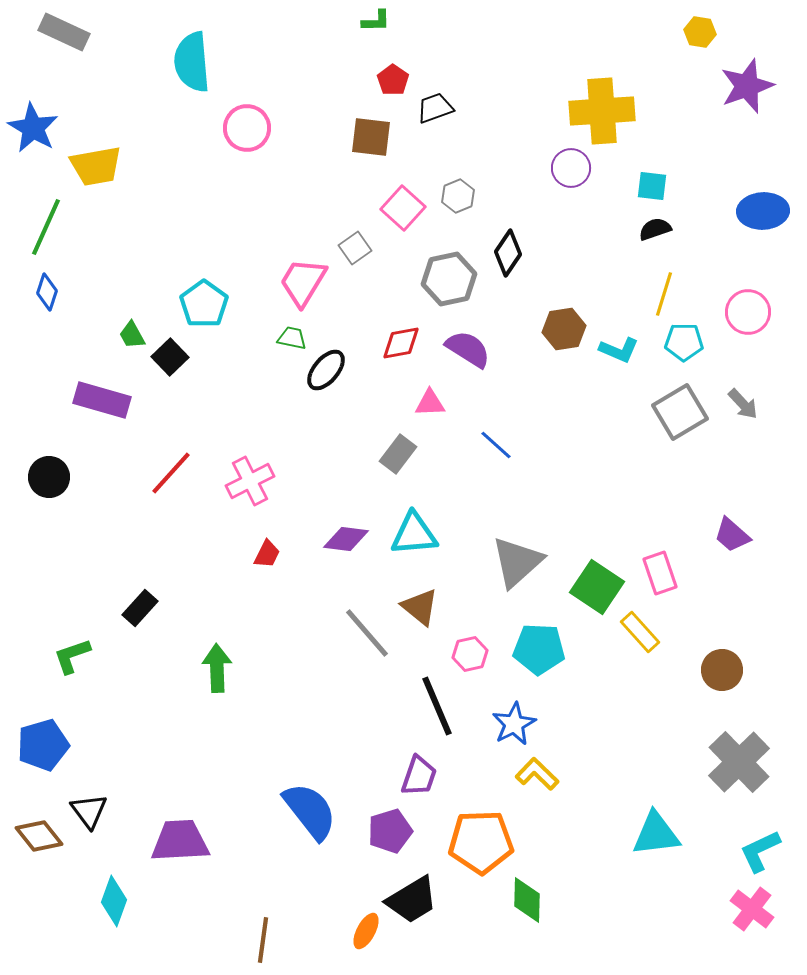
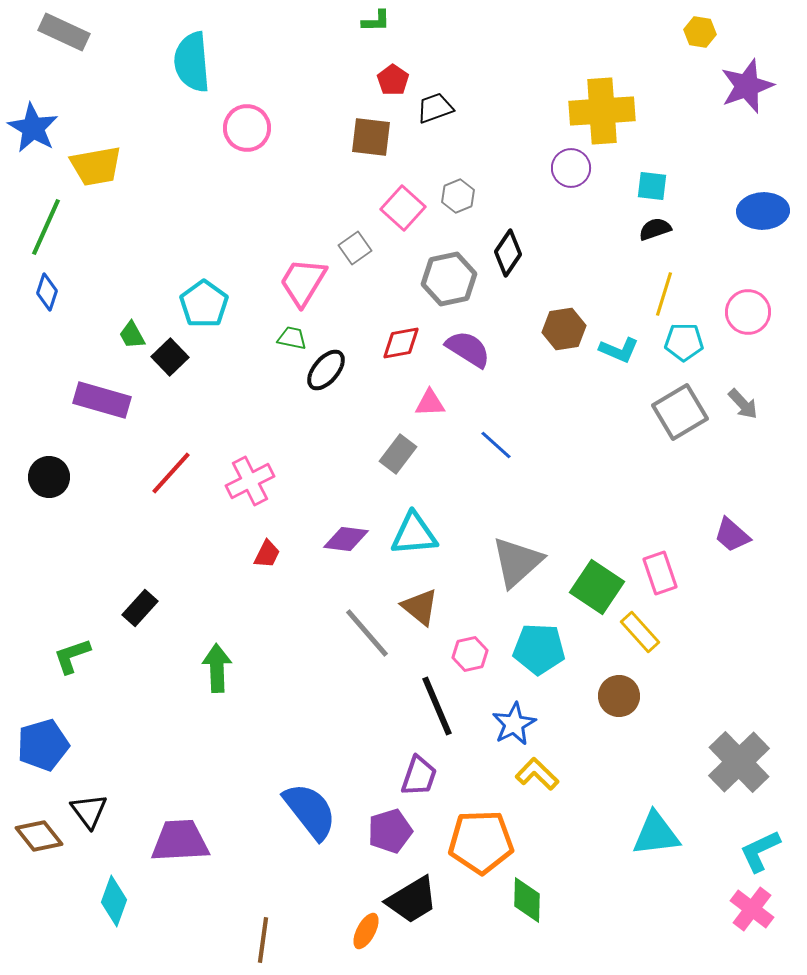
brown circle at (722, 670): moved 103 px left, 26 px down
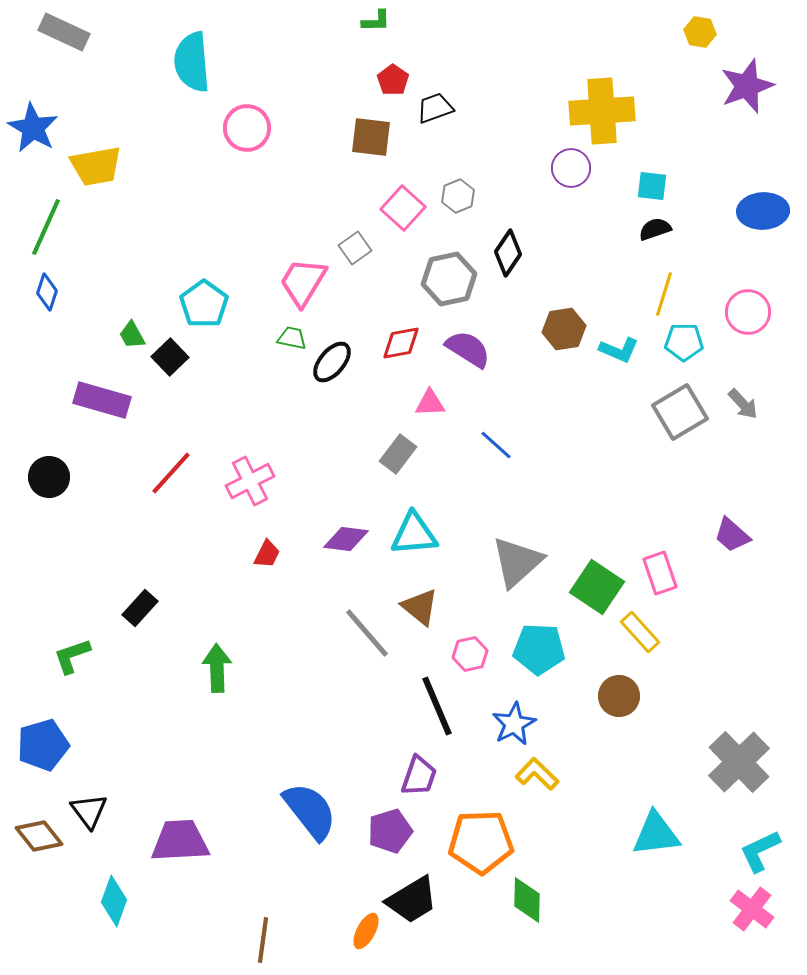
black ellipse at (326, 370): moved 6 px right, 8 px up
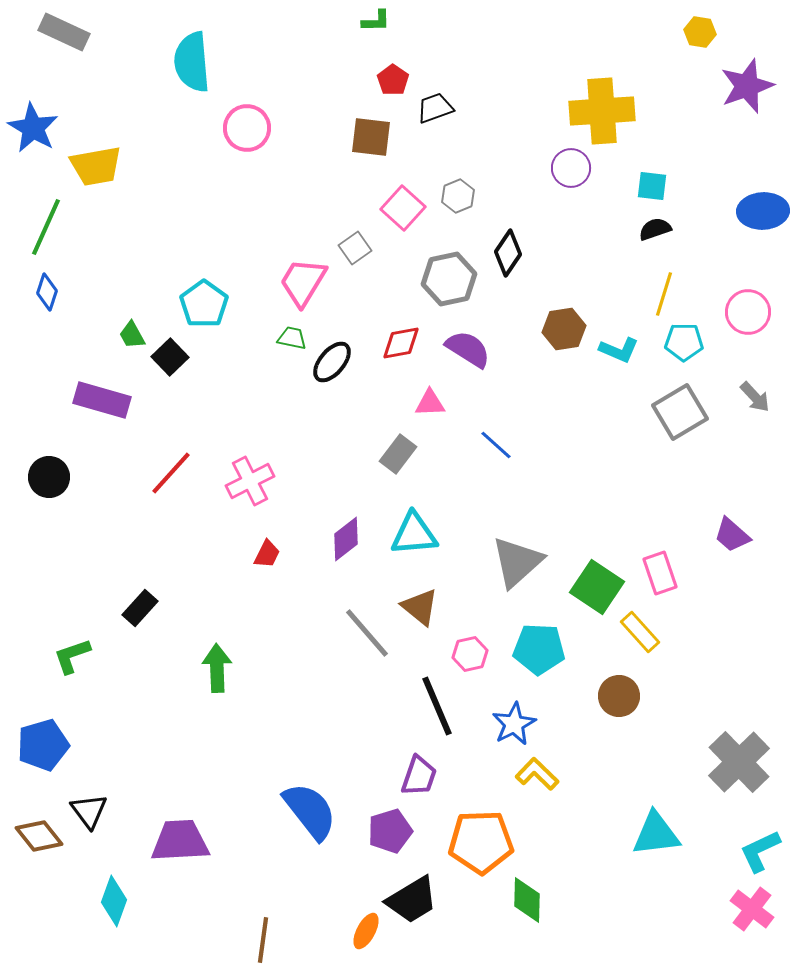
gray arrow at (743, 404): moved 12 px right, 7 px up
purple diamond at (346, 539): rotated 45 degrees counterclockwise
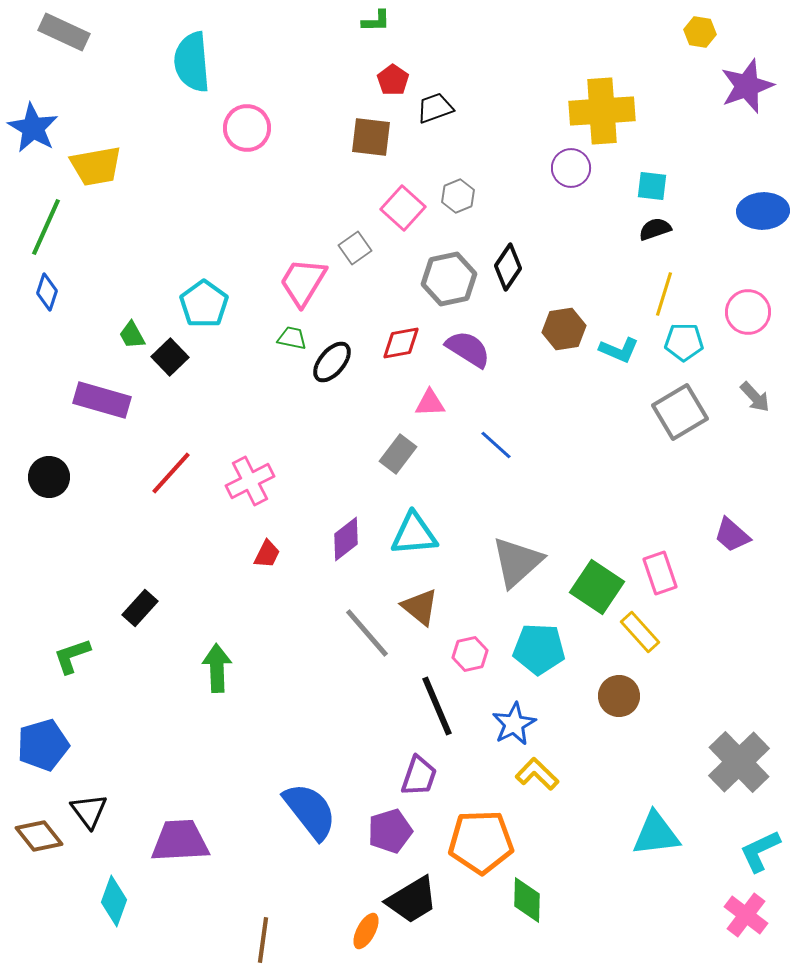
black diamond at (508, 253): moved 14 px down
pink cross at (752, 909): moved 6 px left, 6 px down
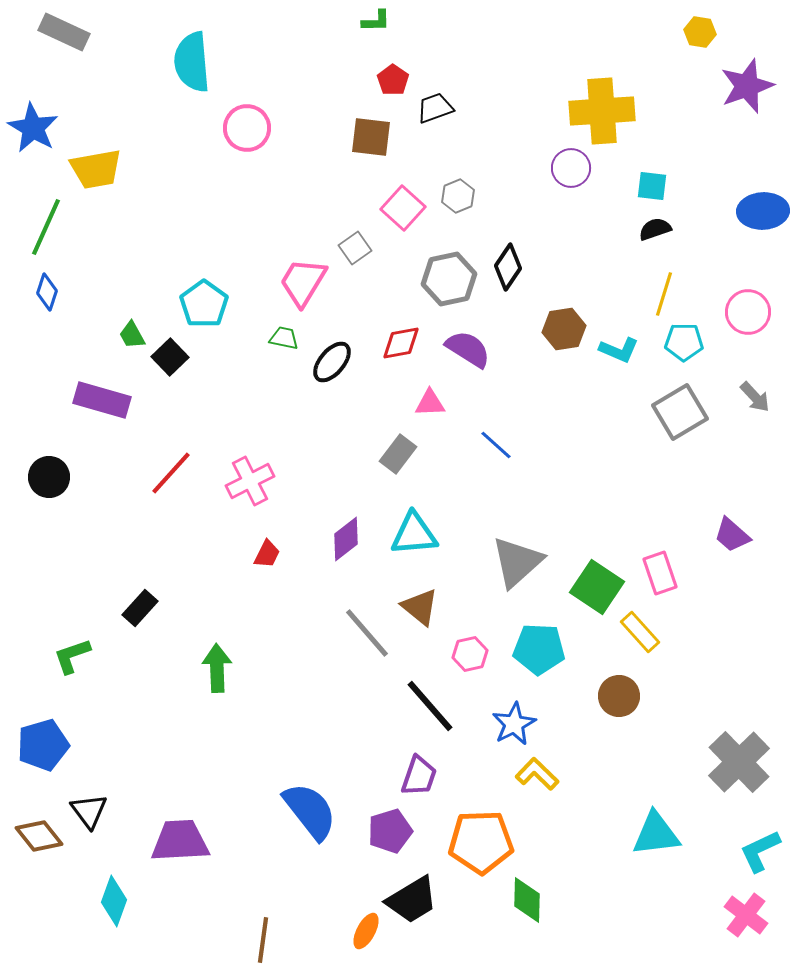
yellow trapezoid at (96, 166): moved 3 px down
green trapezoid at (292, 338): moved 8 px left
black line at (437, 706): moved 7 px left; rotated 18 degrees counterclockwise
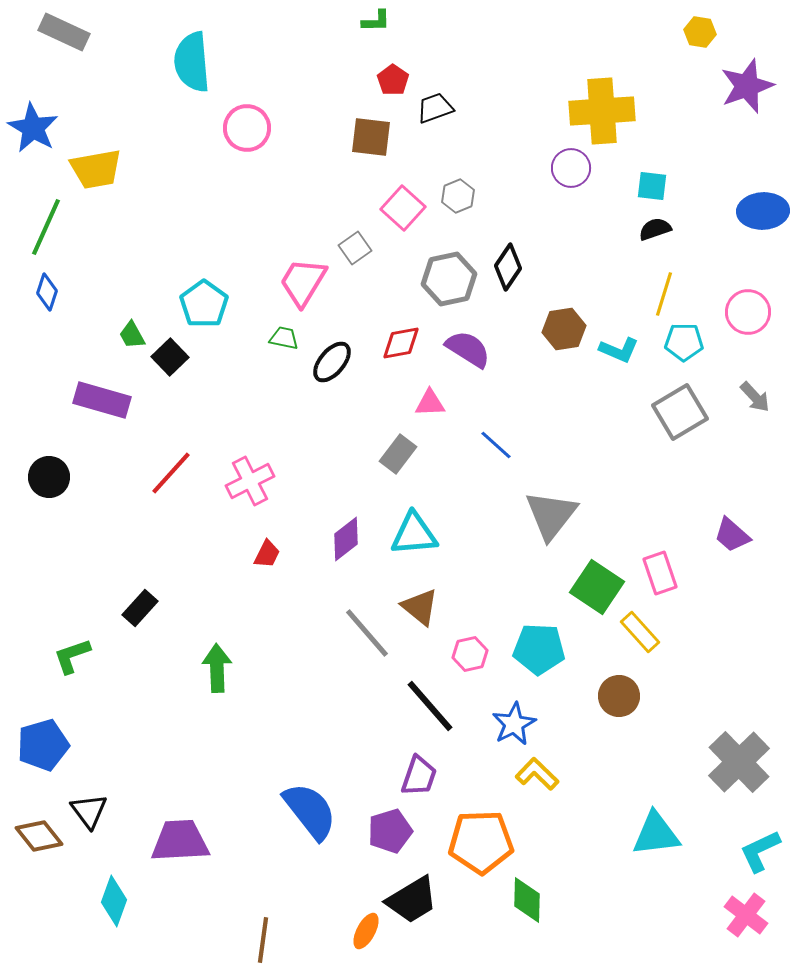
gray triangle at (517, 562): moved 34 px right, 47 px up; rotated 10 degrees counterclockwise
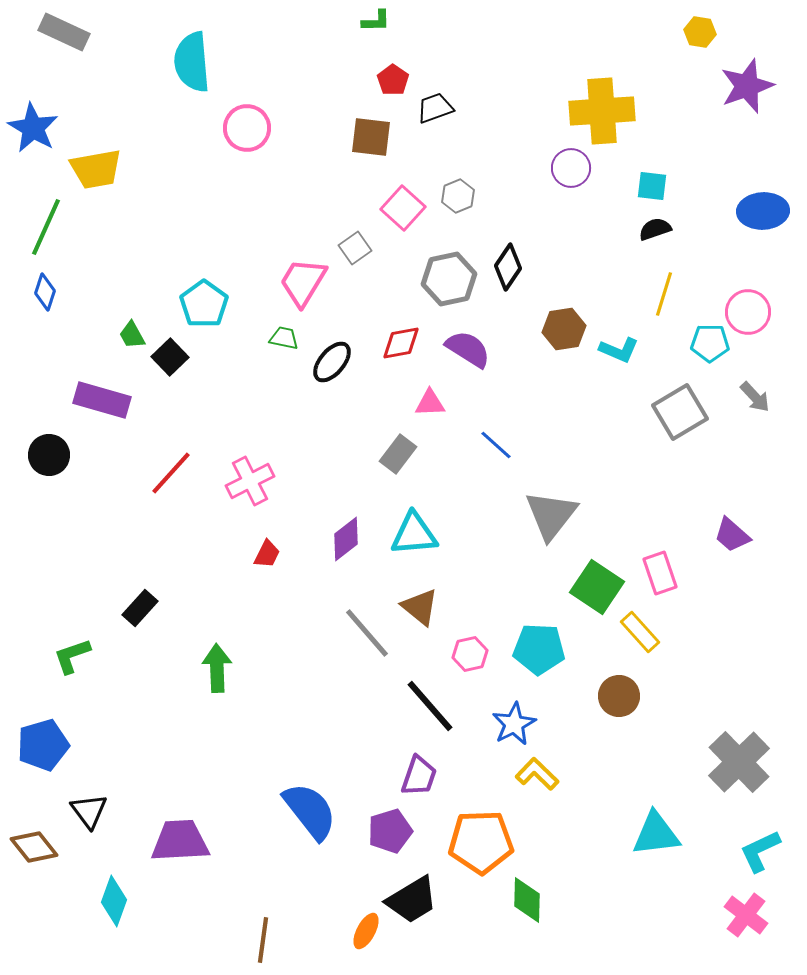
blue diamond at (47, 292): moved 2 px left
cyan pentagon at (684, 342): moved 26 px right, 1 px down
black circle at (49, 477): moved 22 px up
brown diamond at (39, 836): moved 5 px left, 11 px down
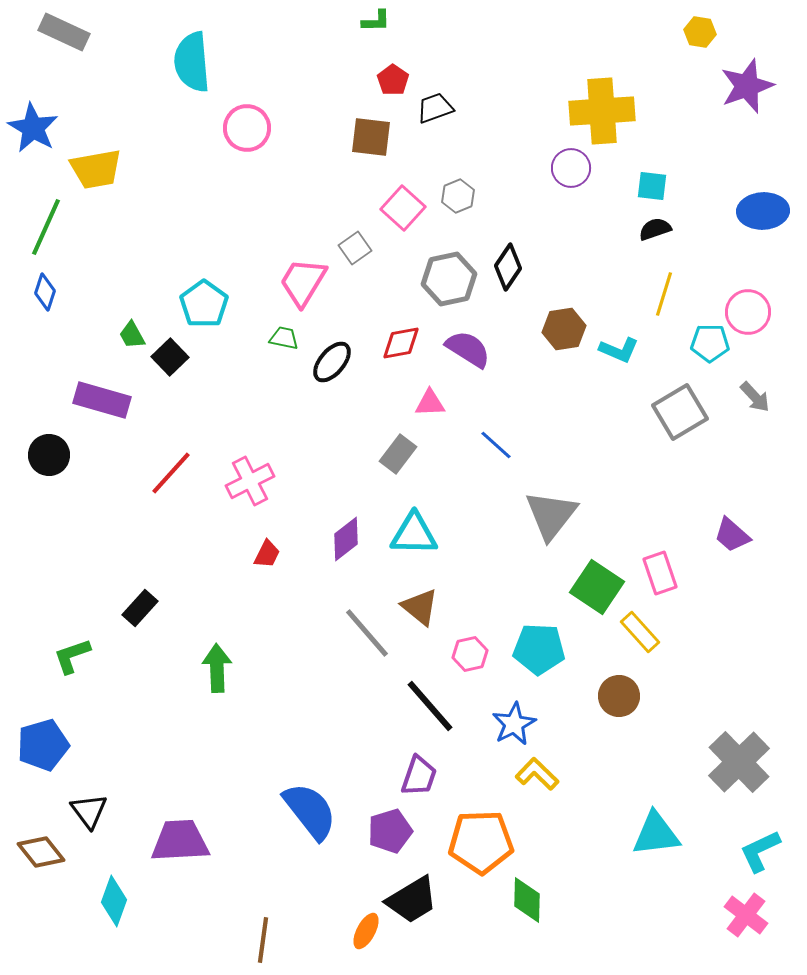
cyan triangle at (414, 534): rotated 6 degrees clockwise
brown diamond at (34, 847): moved 7 px right, 5 px down
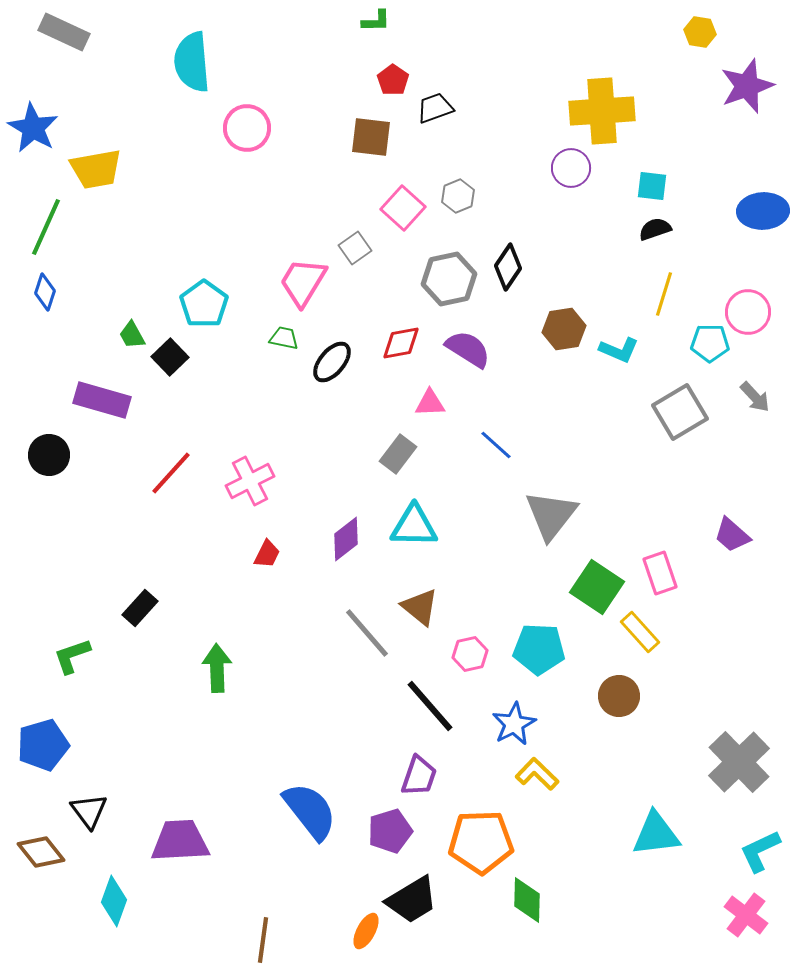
cyan triangle at (414, 534): moved 8 px up
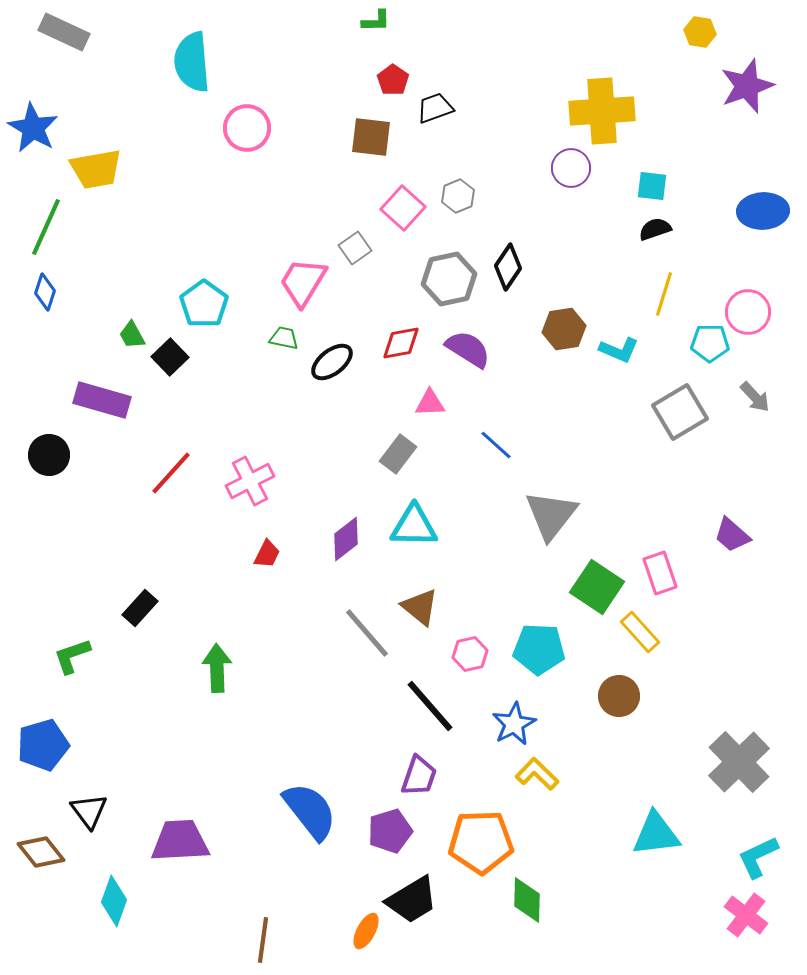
black ellipse at (332, 362): rotated 12 degrees clockwise
cyan L-shape at (760, 851): moved 2 px left, 6 px down
